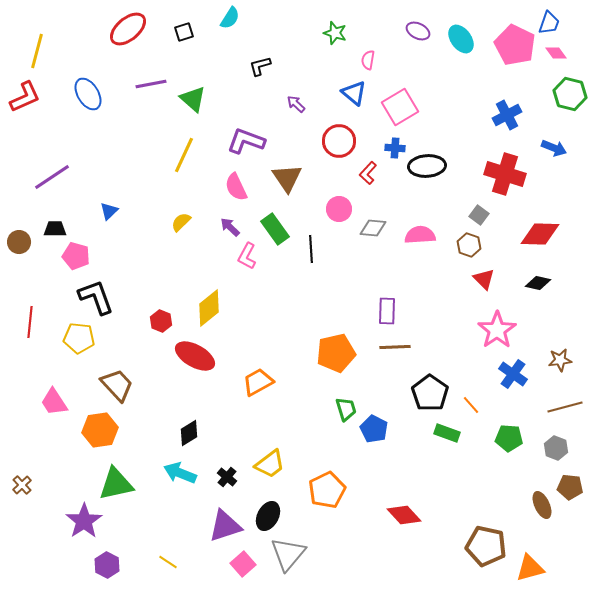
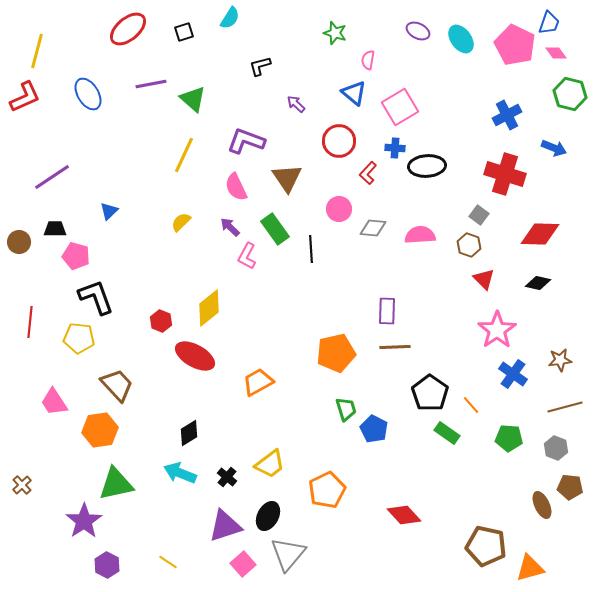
green rectangle at (447, 433): rotated 15 degrees clockwise
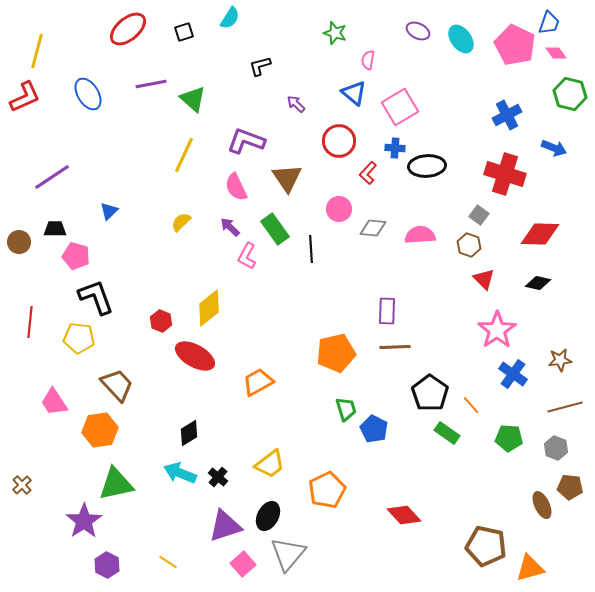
black cross at (227, 477): moved 9 px left
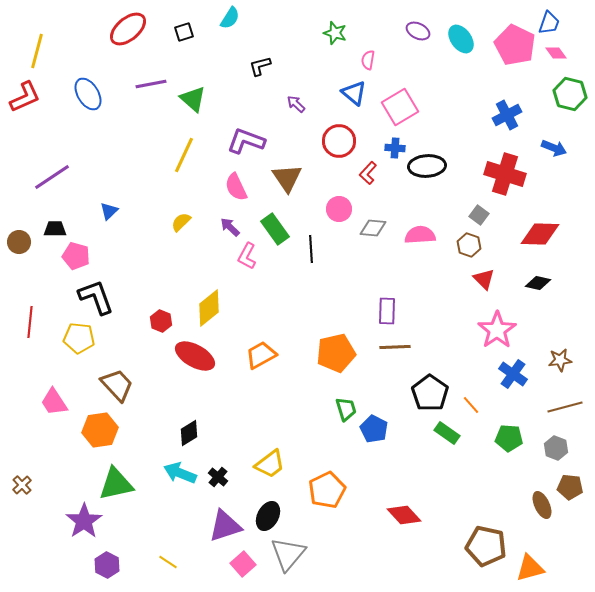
orange trapezoid at (258, 382): moved 3 px right, 27 px up
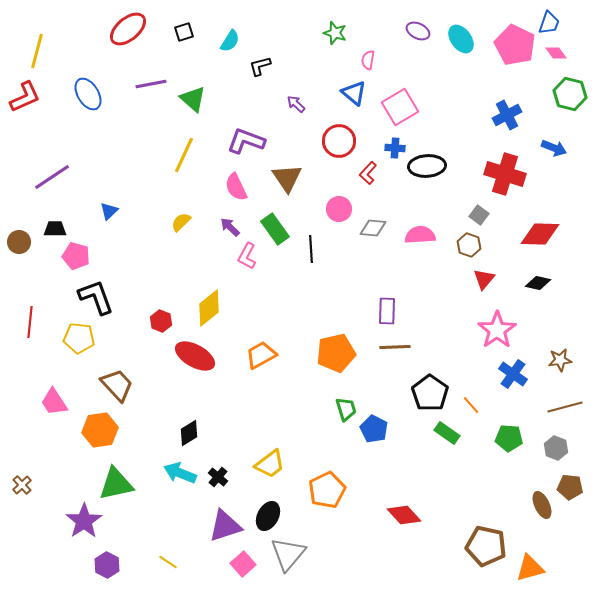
cyan semicircle at (230, 18): moved 23 px down
red triangle at (484, 279): rotated 25 degrees clockwise
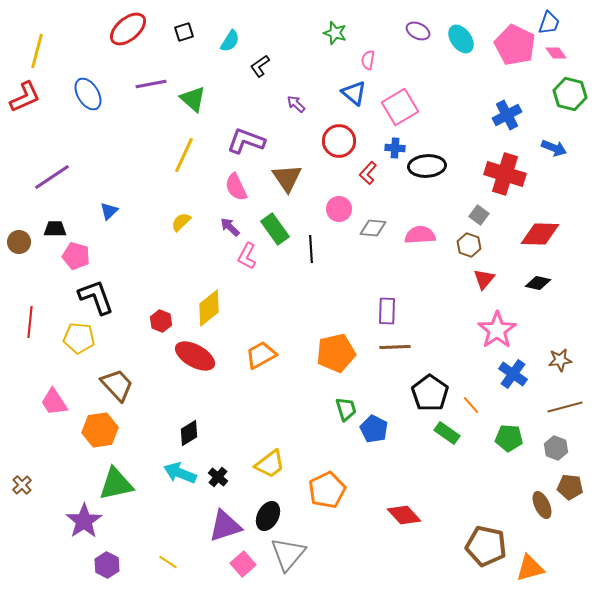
black L-shape at (260, 66): rotated 20 degrees counterclockwise
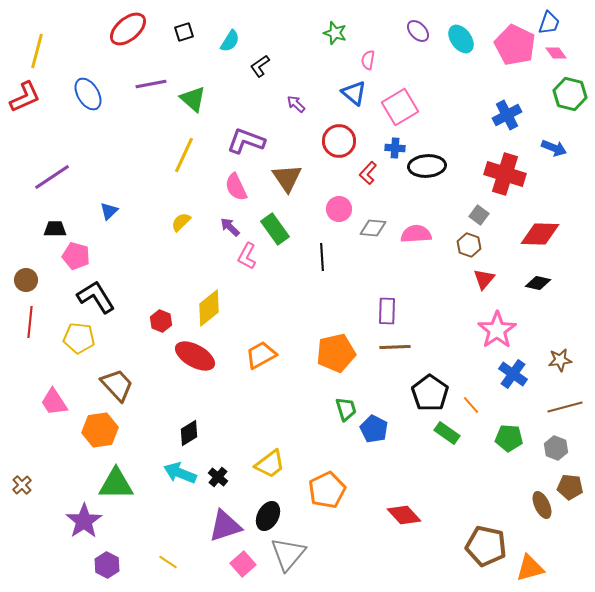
purple ellipse at (418, 31): rotated 20 degrees clockwise
pink semicircle at (420, 235): moved 4 px left, 1 px up
brown circle at (19, 242): moved 7 px right, 38 px down
black line at (311, 249): moved 11 px right, 8 px down
black L-shape at (96, 297): rotated 12 degrees counterclockwise
green triangle at (116, 484): rotated 12 degrees clockwise
